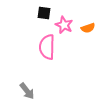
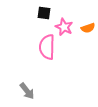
pink star: moved 2 px down
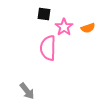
black square: moved 1 px down
pink star: rotated 12 degrees clockwise
pink semicircle: moved 1 px right, 1 px down
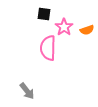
orange semicircle: moved 1 px left, 2 px down
